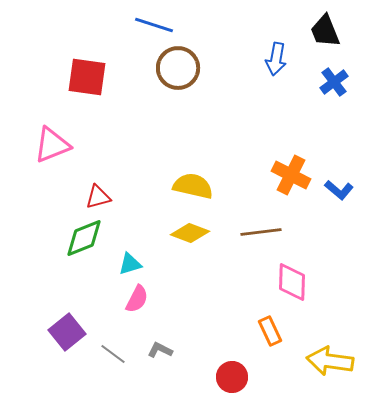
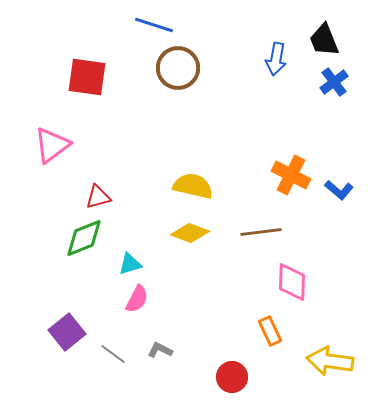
black trapezoid: moved 1 px left, 9 px down
pink triangle: rotated 15 degrees counterclockwise
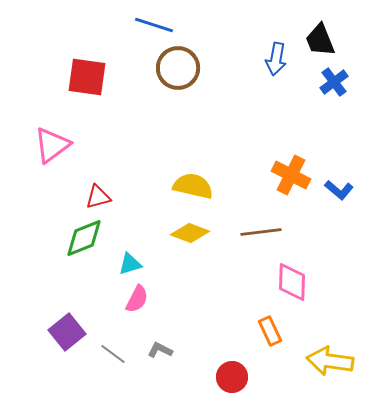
black trapezoid: moved 4 px left
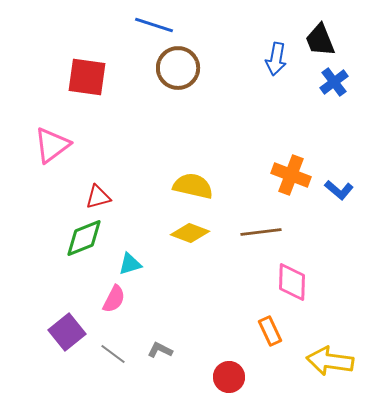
orange cross: rotated 6 degrees counterclockwise
pink semicircle: moved 23 px left
red circle: moved 3 px left
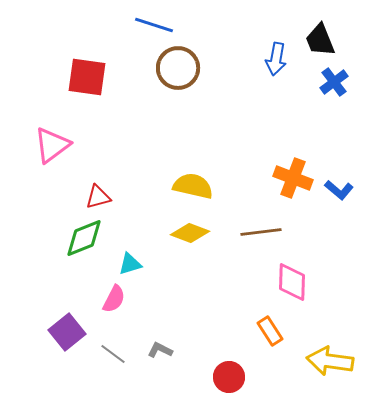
orange cross: moved 2 px right, 3 px down
orange rectangle: rotated 8 degrees counterclockwise
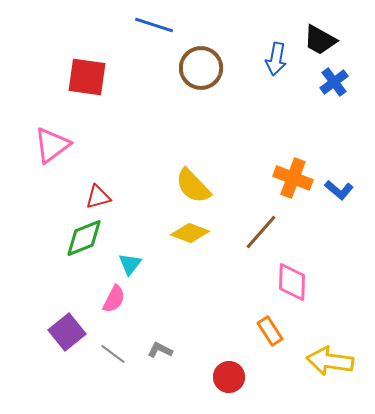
black trapezoid: rotated 39 degrees counterclockwise
brown circle: moved 23 px right
yellow semicircle: rotated 147 degrees counterclockwise
brown line: rotated 42 degrees counterclockwise
cyan triangle: rotated 35 degrees counterclockwise
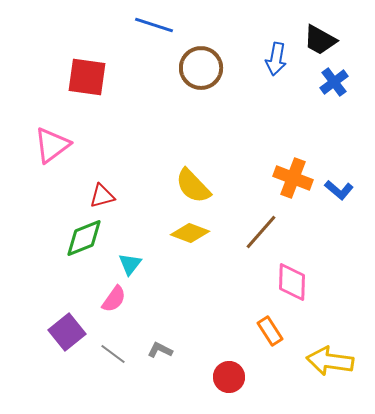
red triangle: moved 4 px right, 1 px up
pink semicircle: rotated 8 degrees clockwise
